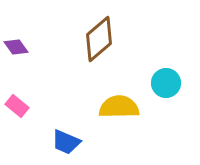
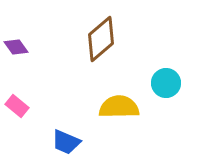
brown diamond: moved 2 px right
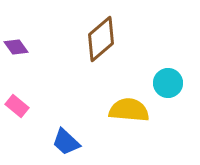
cyan circle: moved 2 px right
yellow semicircle: moved 10 px right, 3 px down; rotated 6 degrees clockwise
blue trapezoid: rotated 20 degrees clockwise
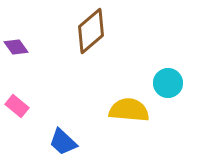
brown diamond: moved 10 px left, 8 px up
blue trapezoid: moved 3 px left
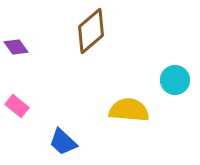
cyan circle: moved 7 px right, 3 px up
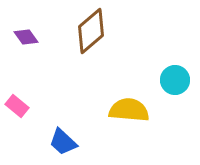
purple diamond: moved 10 px right, 10 px up
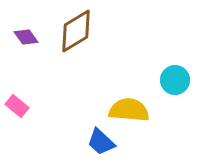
brown diamond: moved 15 px left; rotated 9 degrees clockwise
blue trapezoid: moved 38 px right
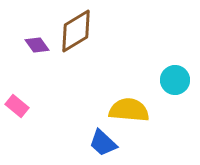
purple diamond: moved 11 px right, 8 px down
blue trapezoid: moved 2 px right, 1 px down
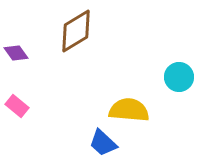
purple diamond: moved 21 px left, 8 px down
cyan circle: moved 4 px right, 3 px up
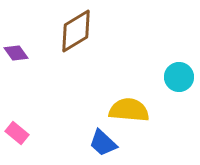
pink rectangle: moved 27 px down
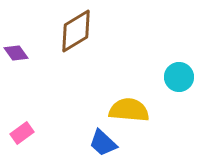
pink rectangle: moved 5 px right; rotated 75 degrees counterclockwise
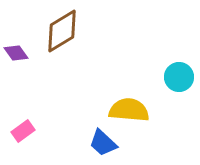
brown diamond: moved 14 px left
pink rectangle: moved 1 px right, 2 px up
